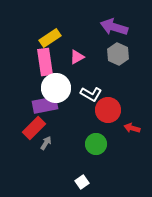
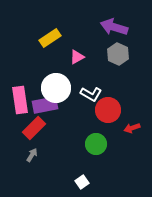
pink rectangle: moved 25 px left, 38 px down
red arrow: rotated 35 degrees counterclockwise
gray arrow: moved 14 px left, 12 px down
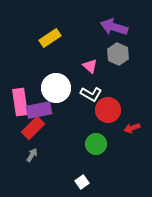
pink triangle: moved 13 px right, 9 px down; rotated 49 degrees counterclockwise
pink rectangle: moved 2 px down
purple rectangle: moved 6 px left, 5 px down
red rectangle: moved 1 px left
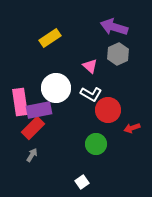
gray hexagon: rotated 10 degrees clockwise
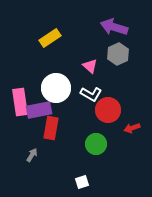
red rectangle: moved 18 px right; rotated 35 degrees counterclockwise
white square: rotated 16 degrees clockwise
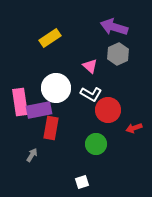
red arrow: moved 2 px right
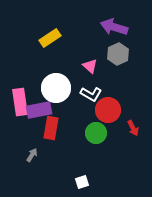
red arrow: moved 1 px left; rotated 98 degrees counterclockwise
green circle: moved 11 px up
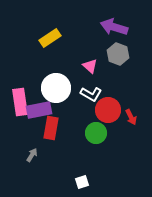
gray hexagon: rotated 15 degrees counterclockwise
red arrow: moved 2 px left, 11 px up
